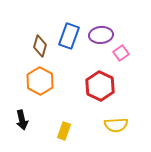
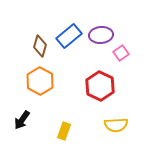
blue rectangle: rotated 30 degrees clockwise
black arrow: rotated 48 degrees clockwise
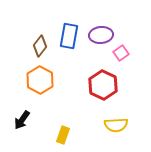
blue rectangle: rotated 40 degrees counterclockwise
brown diamond: rotated 20 degrees clockwise
orange hexagon: moved 1 px up
red hexagon: moved 3 px right, 1 px up
yellow rectangle: moved 1 px left, 4 px down
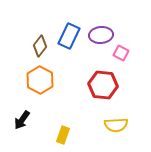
blue rectangle: rotated 15 degrees clockwise
pink square: rotated 28 degrees counterclockwise
red hexagon: rotated 20 degrees counterclockwise
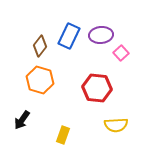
pink square: rotated 21 degrees clockwise
orange hexagon: rotated 12 degrees counterclockwise
red hexagon: moved 6 px left, 3 px down
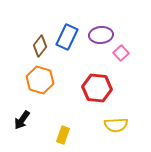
blue rectangle: moved 2 px left, 1 px down
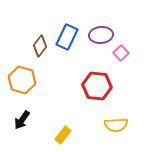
orange hexagon: moved 18 px left
red hexagon: moved 2 px up
yellow rectangle: rotated 18 degrees clockwise
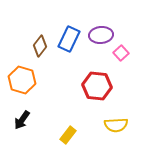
blue rectangle: moved 2 px right, 2 px down
yellow rectangle: moved 5 px right
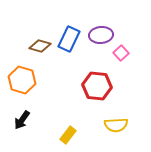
brown diamond: rotated 70 degrees clockwise
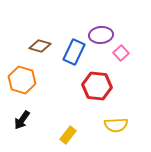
blue rectangle: moved 5 px right, 13 px down
